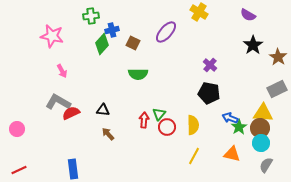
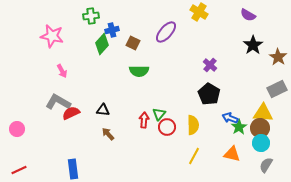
green semicircle: moved 1 px right, 3 px up
black pentagon: moved 1 px down; rotated 20 degrees clockwise
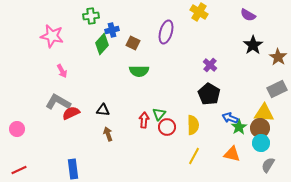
purple ellipse: rotated 25 degrees counterclockwise
yellow triangle: moved 1 px right
brown arrow: rotated 24 degrees clockwise
gray semicircle: moved 2 px right
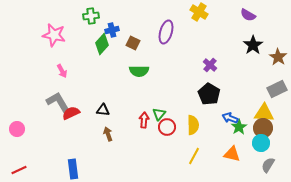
pink star: moved 2 px right, 1 px up
gray L-shape: rotated 30 degrees clockwise
brown circle: moved 3 px right
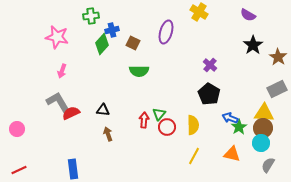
pink star: moved 3 px right, 2 px down
pink arrow: rotated 48 degrees clockwise
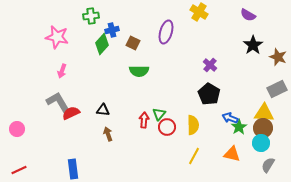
brown star: rotated 12 degrees counterclockwise
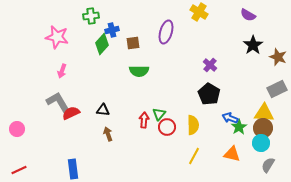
brown square: rotated 32 degrees counterclockwise
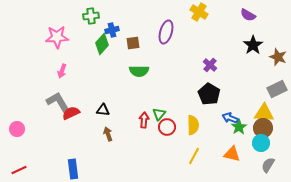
pink star: rotated 15 degrees counterclockwise
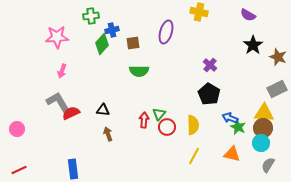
yellow cross: rotated 18 degrees counterclockwise
green star: moved 1 px left; rotated 14 degrees counterclockwise
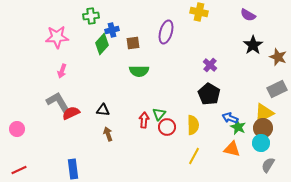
yellow triangle: rotated 30 degrees counterclockwise
orange triangle: moved 5 px up
